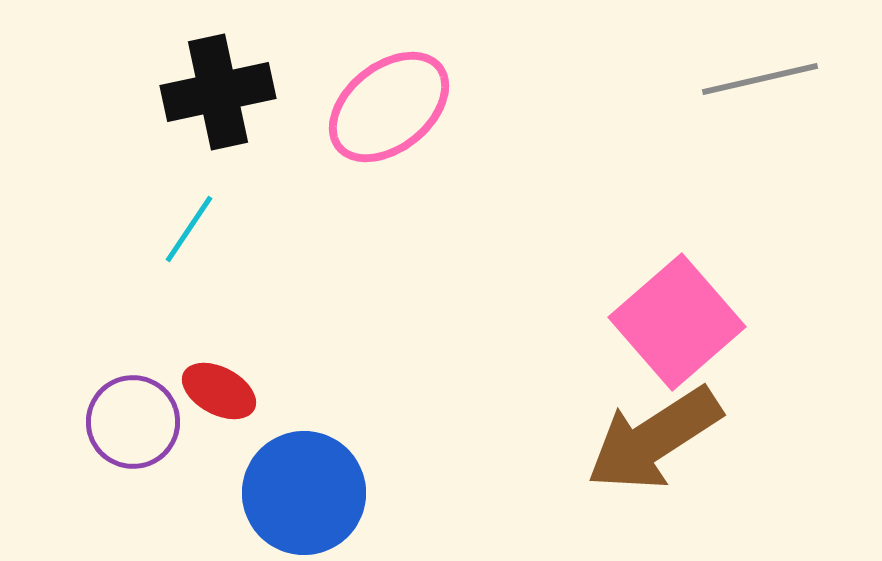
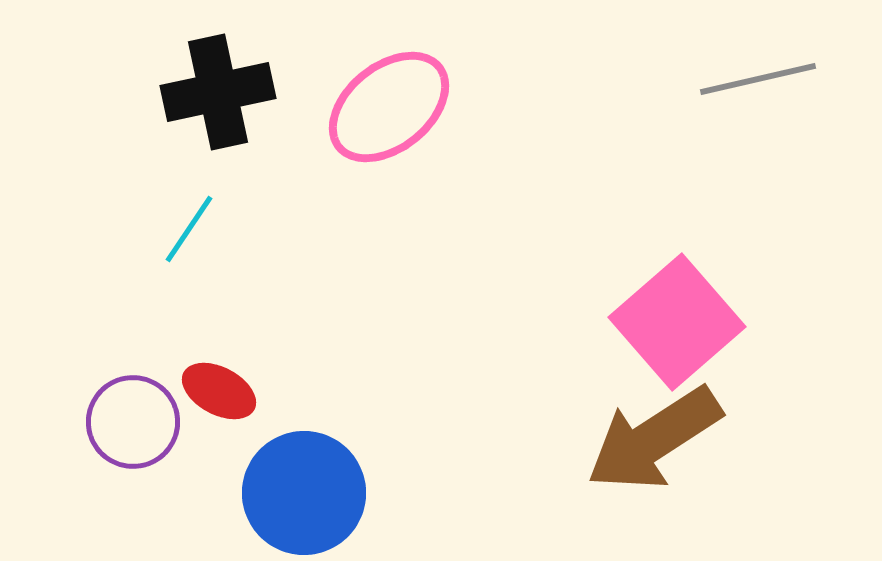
gray line: moved 2 px left
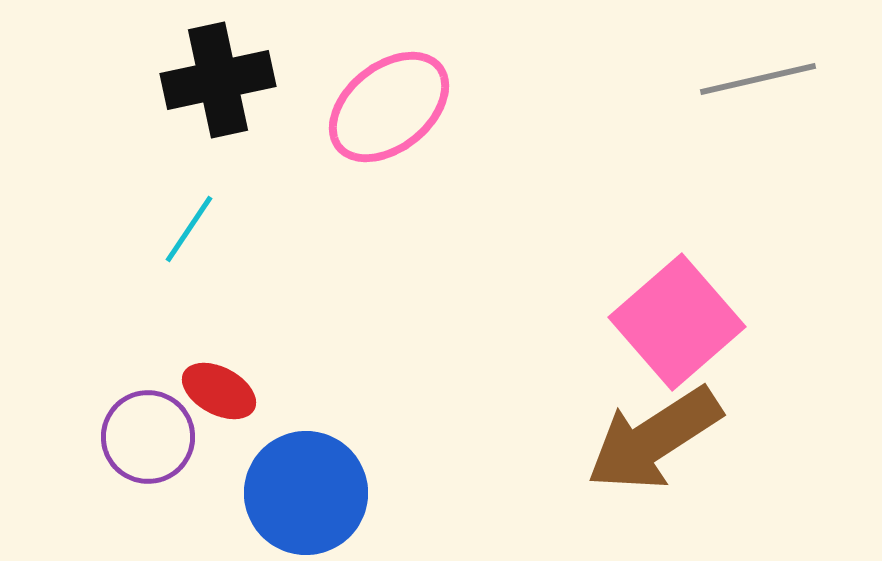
black cross: moved 12 px up
purple circle: moved 15 px right, 15 px down
blue circle: moved 2 px right
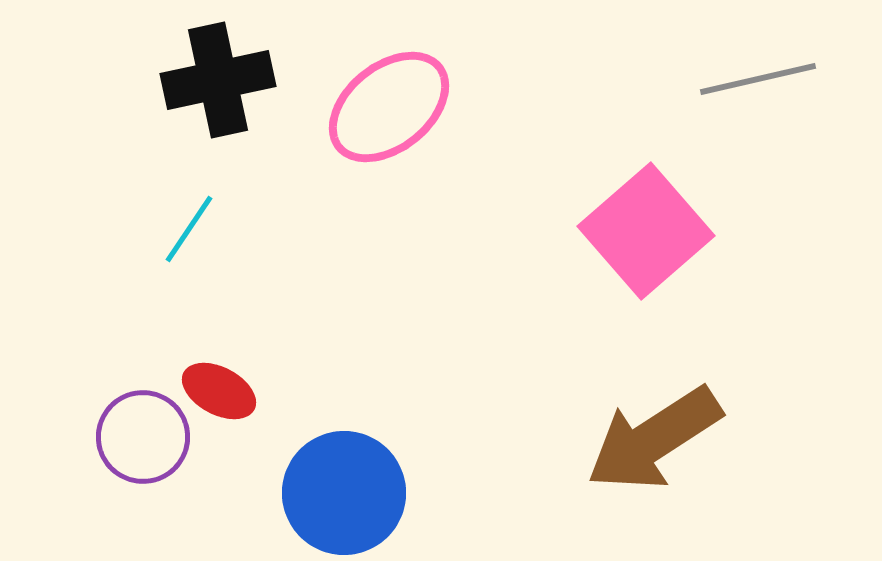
pink square: moved 31 px left, 91 px up
purple circle: moved 5 px left
blue circle: moved 38 px right
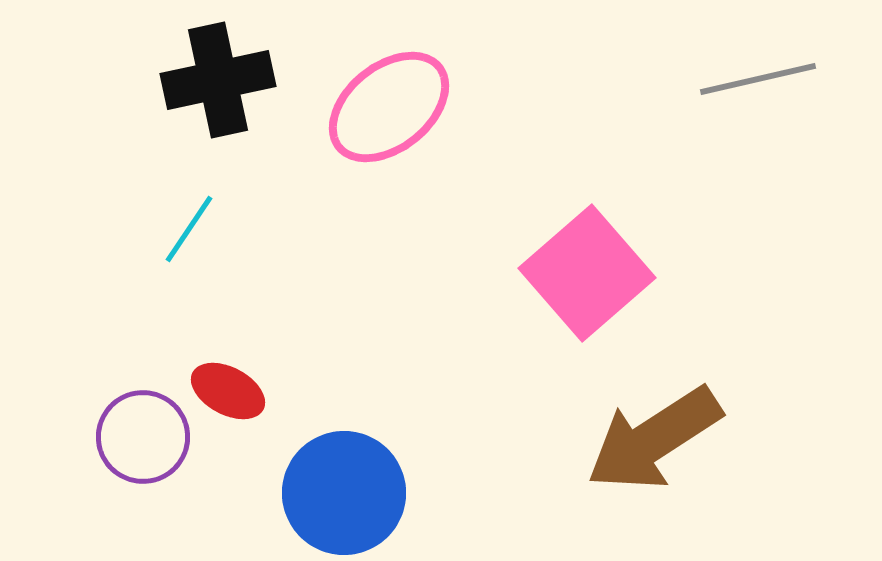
pink square: moved 59 px left, 42 px down
red ellipse: moved 9 px right
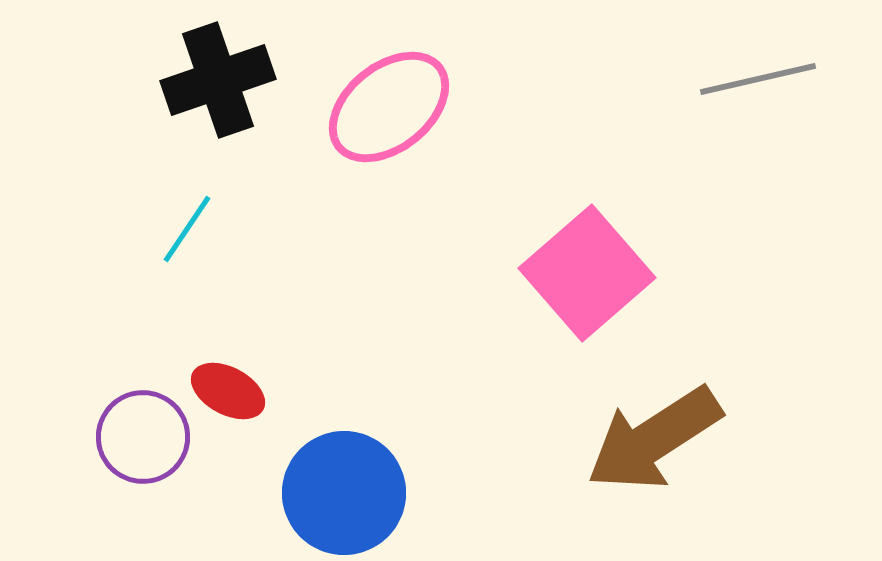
black cross: rotated 7 degrees counterclockwise
cyan line: moved 2 px left
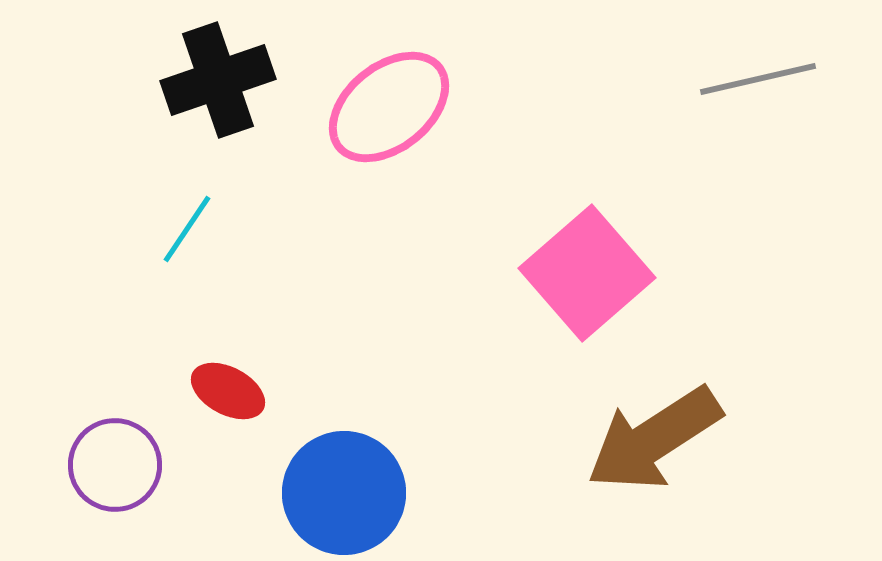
purple circle: moved 28 px left, 28 px down
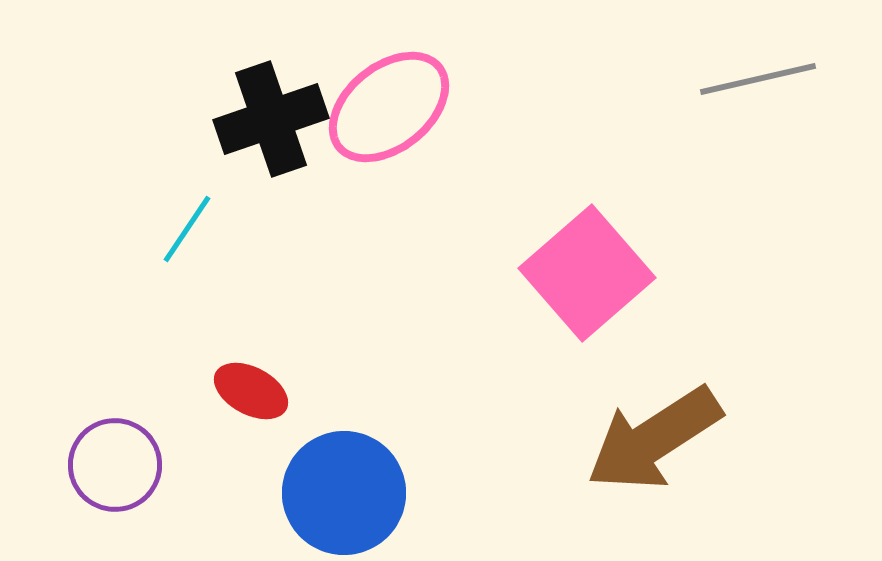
black cross: moved 53 px right, 39 px down
red ellipse: moved 23 px right
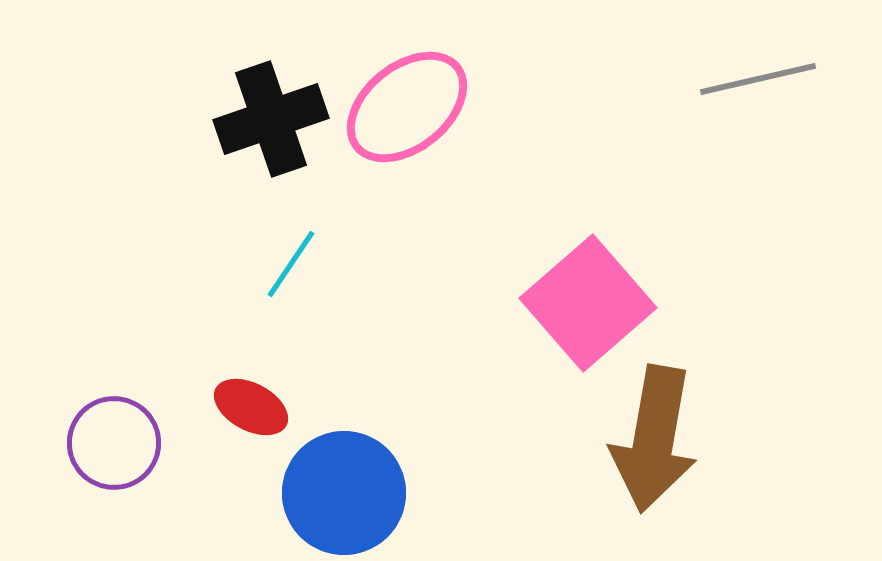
pink ellipse: moved 18 px right
cyan line: moved 104 px right, 35 px down
pink square: moved 1 px right, 30 px down
red ellipse: moved 16 px down
brown arrow: rotated 47 degrees counterclockwise
purple circle: moved 1 px left, 22 px up
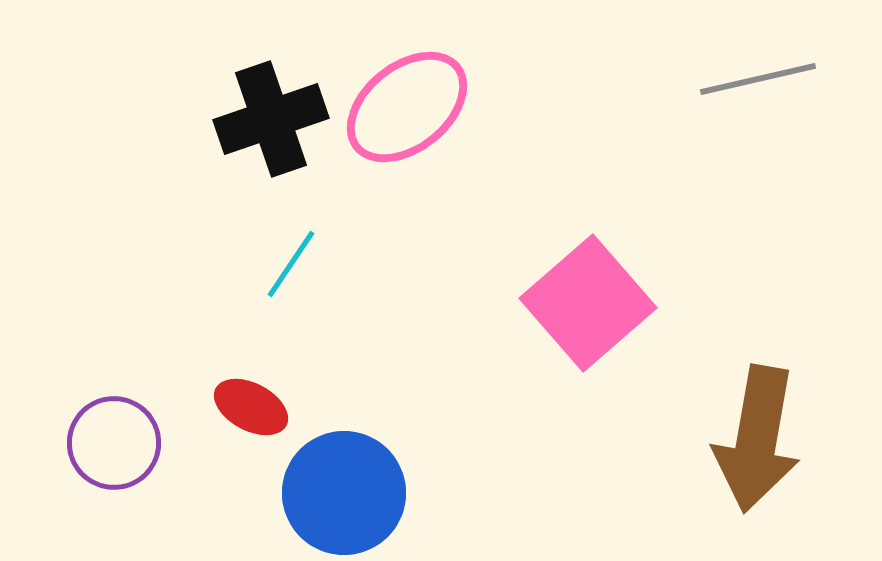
brown arrow: moved 103 px right
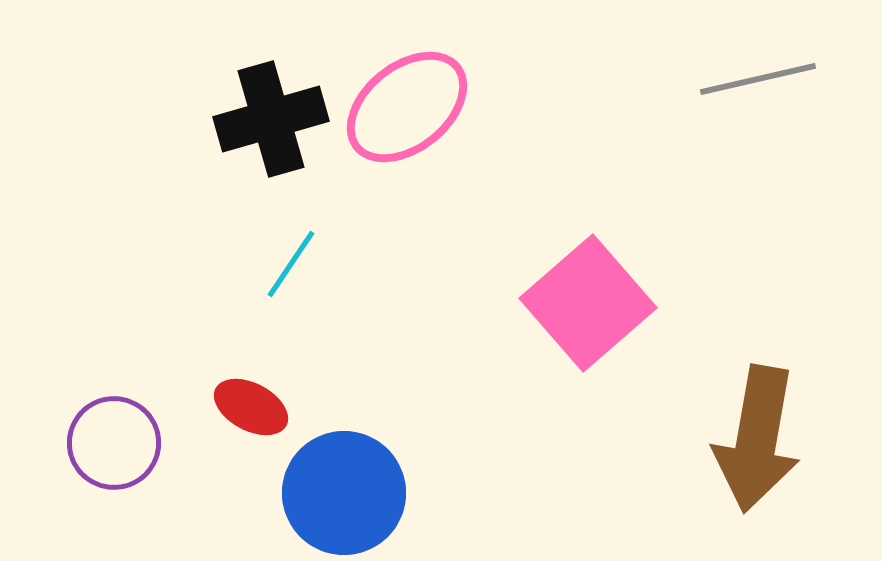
black cross: rotated 3 degrees clockwise
